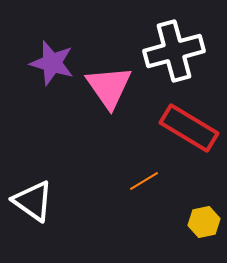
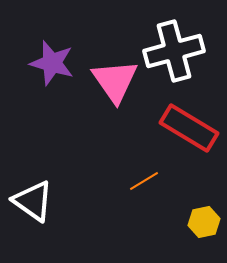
pink triangle: moved 6 px right, 6 px up
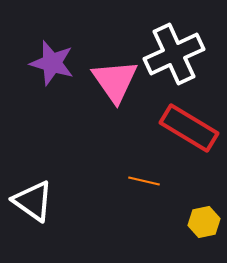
white cross: moved 3 px down; rotated 10 degrees counterclockwise
orange line: rotated 44 degrees clockwise
